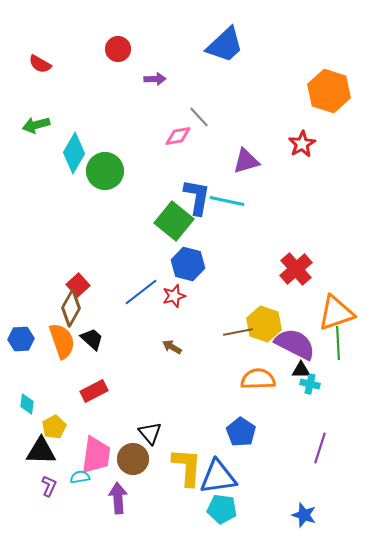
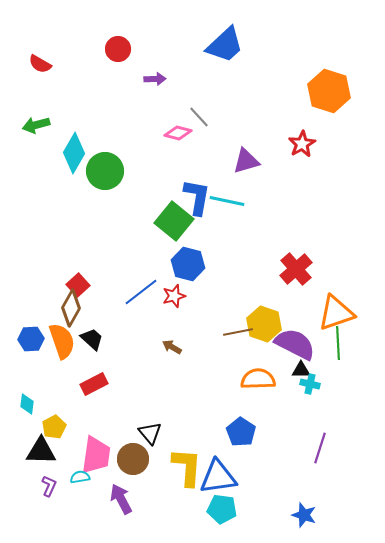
pink diamond at (178, 136): moved 3 px up; rotated 24 degrees clockwise
blue hexagon at (21, 339): moved 10 px right
red rectangle at (94, 391): moved 7 px up
purple arrow at (118, 498): moved 3 px right, 1 px down; rotated 24 degrees counterclockwise
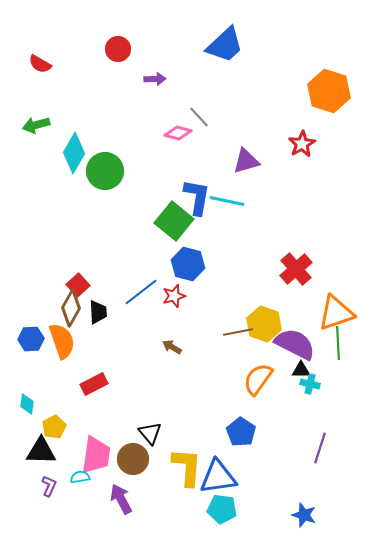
black trapezoid at (92, 339): moved 6 px right, 27 px up; rotated 45 degrees clockwise
orange semicircle at (258, 379): rotated 52 degrees counterclockwise
